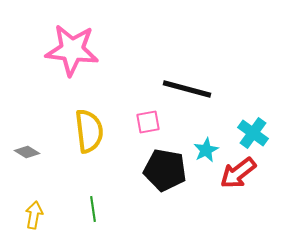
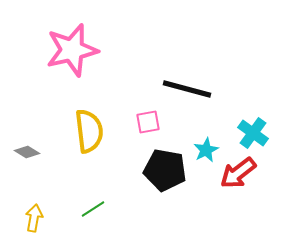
pink star: rotated 20 degrees counterclockwise
green line: rotated 65 degrees clockwise
yellow arrow: moved 3 px down
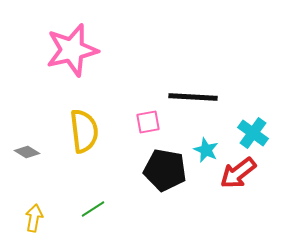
black line: moved 6 px right, 8 px down; rotated 12 degrees counterclockwise
yellow semicircle: moved 5 px left
cyan star: rotated 20 degrees counterclockwise
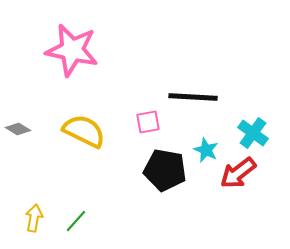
pink star: rotated 26 degrees clockwise
yellow semicircle: rotated 57 degrees counterclockwise
gray diamond: moved 9 px left, 23 px up
green line: moved 17 px left, 12 px down; rotated 15 degrees counterclockwise
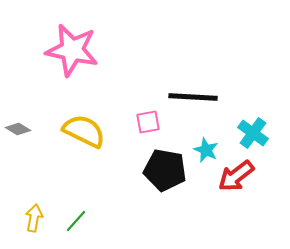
red arrow: moved 2 px left, 3 px down
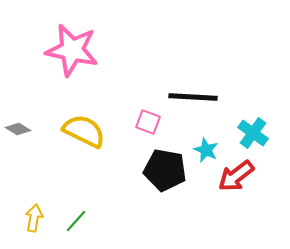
pink square: rotated 30 degrees clockwise
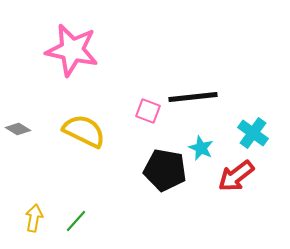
black line: rotated 9 degrees counterclockwise
pink square: moved 11 px up
cyan star: moved 5 px left, 2 px up
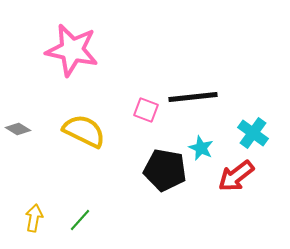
pink square: moved 2 px left, 1 px up
green line: moved 4 px right, 1 px up
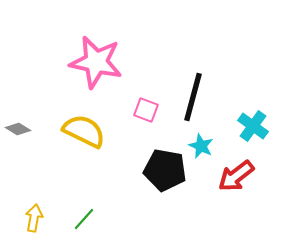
pink star: moved 24 px right, 12 px down
black line: rotated 69 degrees counterclockwise
cyan cross: moved 7 px up
cyan star: moved 2 px up
green line: moved 4 px right, 1 px up
